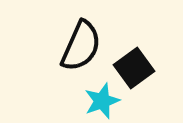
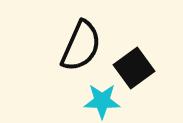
cyan star: rotated 21 degrees clockwise
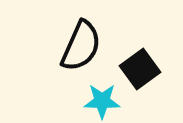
black square: moved 6 px right, 1 px down
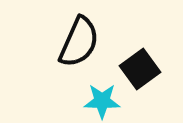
black semicircle: moved 2 px left, 4 px up
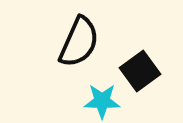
black square: moved 2 px down
